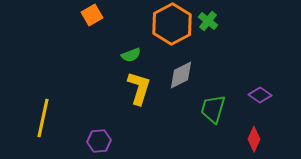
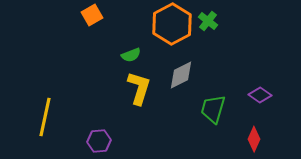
yellow line: moved 2 px right, 1 px up
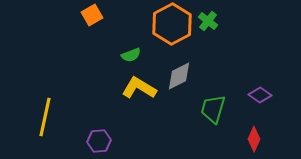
gray diamond: moved 2 px left, 1 px down
yellow L-shape: rotated 76 degrees counterclockwise
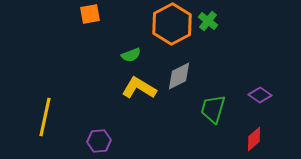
orange square: moved 2 px left, 1 px up; rotated 20 degrees clockwise
red diamond: rotated 25 degrees clockwise
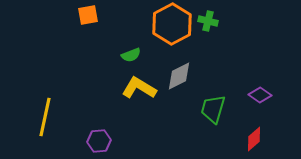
orange square: moved 2 px left, 1 px down
green cross: rotated 24 degrees counterclockwise
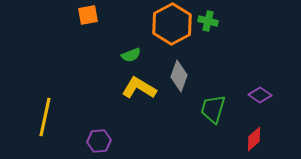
gray diamond: rotated 44 degrees counterclockwise
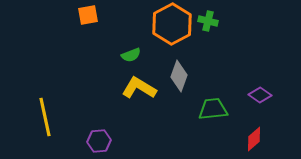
green trapezoid: rotated 68 degrees clockwise
yellow line: rotated 24 degrees counterclockwise
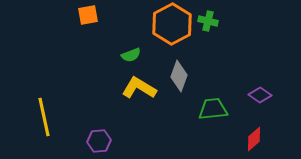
yellow line: moved 1 px left
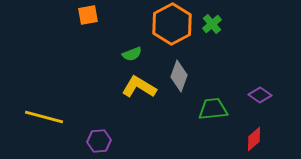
green cross: moved 4 px right, 3 px down; rotated 36 degrees clockwise
green semicircle: moved 1 px right, 1 px up
yellow L-shape: moved 1 px up
yellow line: rotated 63 degrees counterclockwise
